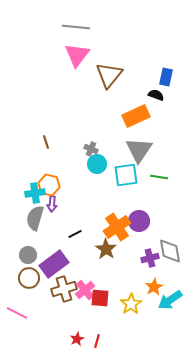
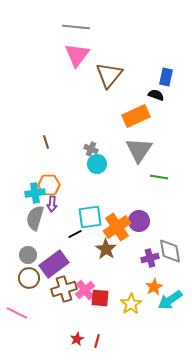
cyan square: moved 36 px left, 42 px down
orange hexagon: rotated 15 degrees counterclockwise
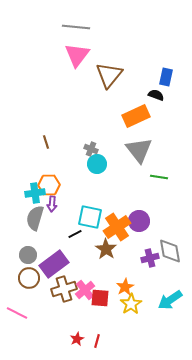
gray triangle: rotated 12 degrees counterclockwise
cyan square: rotated 20 degrees clockwise
orange star: moved 29 px left
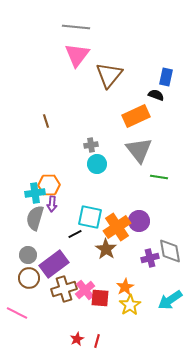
brown line: moved 21 px up
gray cross: moved 4 px up; rotated 32 degrees counterclockwise
yellow star: moved 1 px left, 1 px down
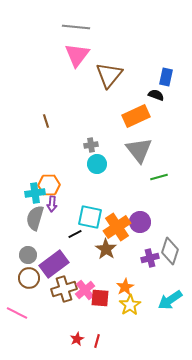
green line: rotated 24 degrees counterclockwise
purple circle: moved 1 px right, 1 px down
gray diamond: rotated 28 degrees clockwise
